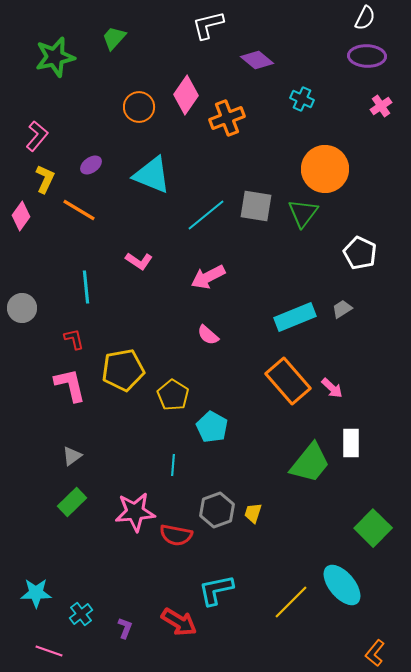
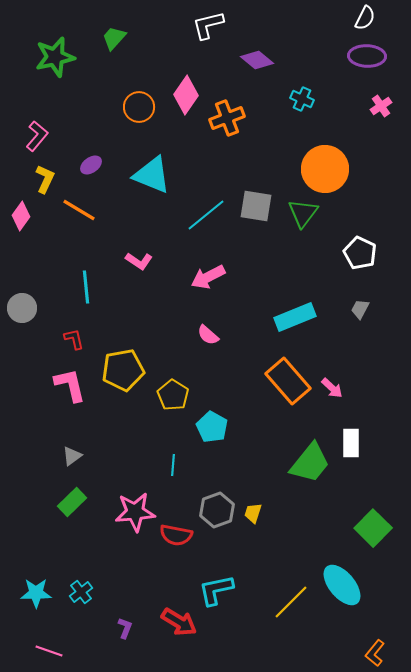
gray trapezoid at (342, 309): moved 18 px right; rotated 30 degrees counterclockwise
cyan cross at (81, 614): moved 22 px up
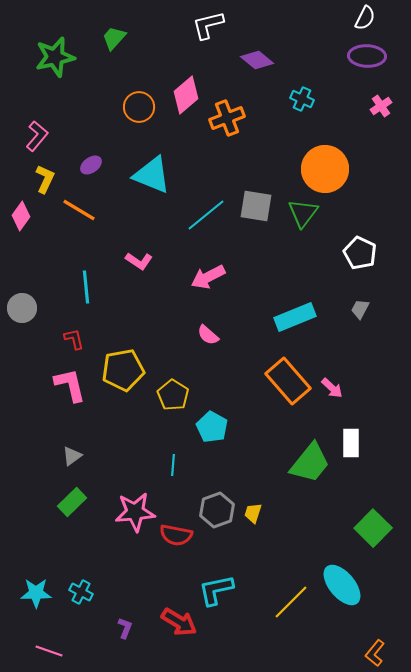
pink diamond at (186, 95): rotated 15 degrees clockwise
cyan cross at (81, 592): rotated 25 degrees counterclockwise
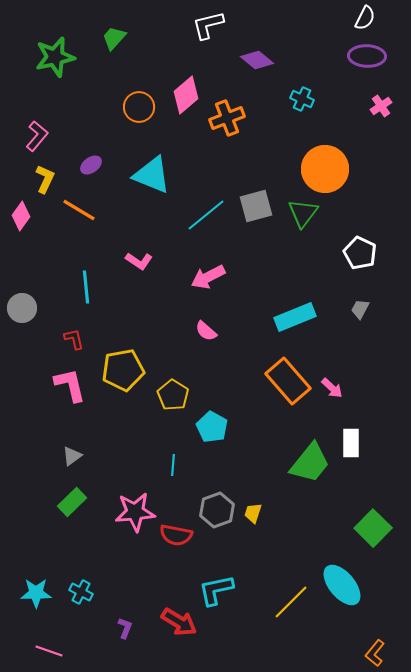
gray square at (256, 206): rotated 24 degrees counterclockwise
pink semicircle at (208, 335): moved 2 px left, 4 px up
